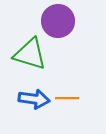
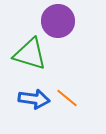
orange line: rotated 40 degrees clockwise
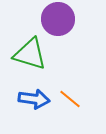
purple circle: moved 2 px up
orange line: moved 3 px right, 1 px down
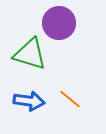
purple circle: moved 1 px right, 4 px down
blue arrow: moved 5 px left, 2 px down
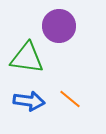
purple circle: moved 3 px down
green triangle: moved 3 px left, 4 px down; rotated 9 degrees counterclockwise
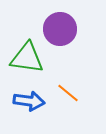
purple circle: moved 1 px right, 3 px down
orange line: moved 2 px left, 6 px up
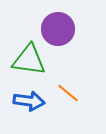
purple circle: moved 2 px left
green triangle: moved 2 px right, 2 px down
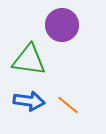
purple circle: moved 4 px right, 4 px up
orange line: moved 12 px down
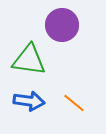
orange line: moved 6 px right, 2 px up
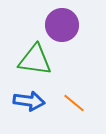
green triangle: moved 6 px right
